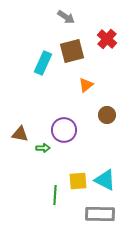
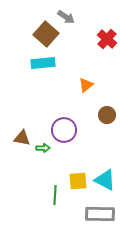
brown square: moved 26 px left, 17 px up; rotated 35 degrees counterclockwise
cyan rectangle: rotated 60 degrees clockwise
brown triangle: moved 2 px right, 4 px down
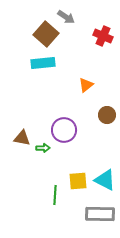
red cross: moved 4 px left, 3 px up; rotated 18 degrees counterclockwise
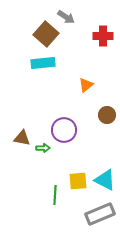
red cross: rotated 24 degrees counterclockwise
gray rectangle: rotated 24 degrees counterclockwise
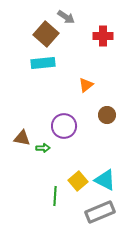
purple circle: moved 4 px up
yellow square: rotated 36 degrees counterclockwise
green line: moved 1 px down
gray rectangle: moved 2 px up
